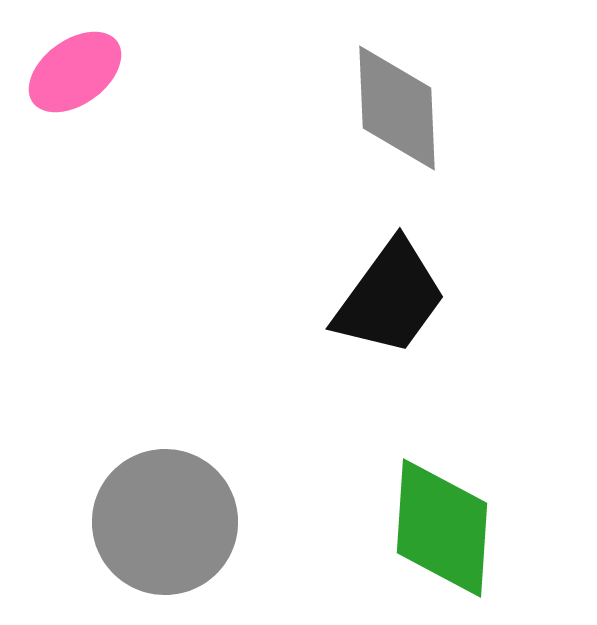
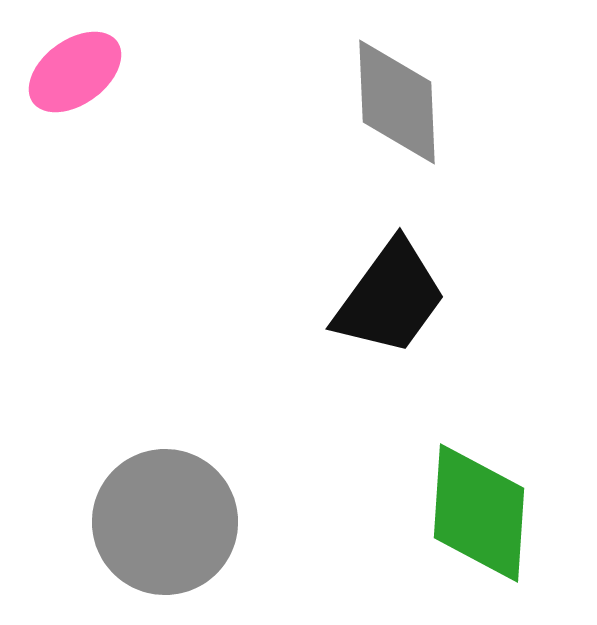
gray diamond: moved 6 px up
green diamond: moved 37 px right, 15 px up
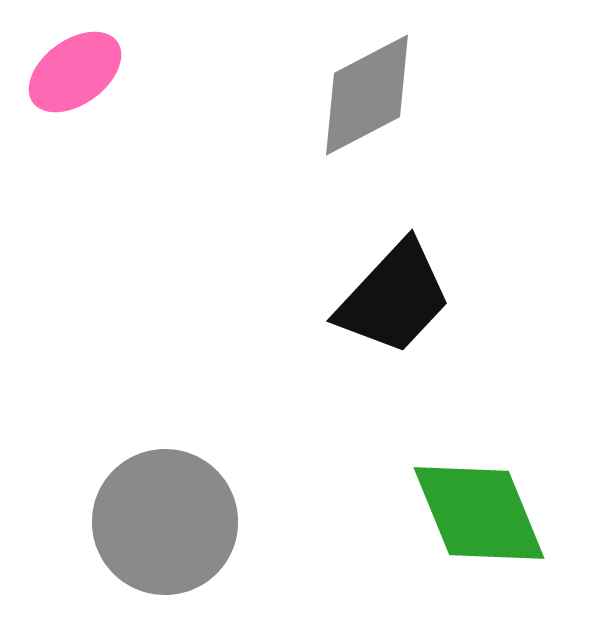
gray diamond: moved 30 px left, 7 px up; rotated 65 degrees clockwise
black trapezoid: moved 4 px right; rotated 7 degrees clockwise
green diamond: rotated 26 degrees counterclockwise
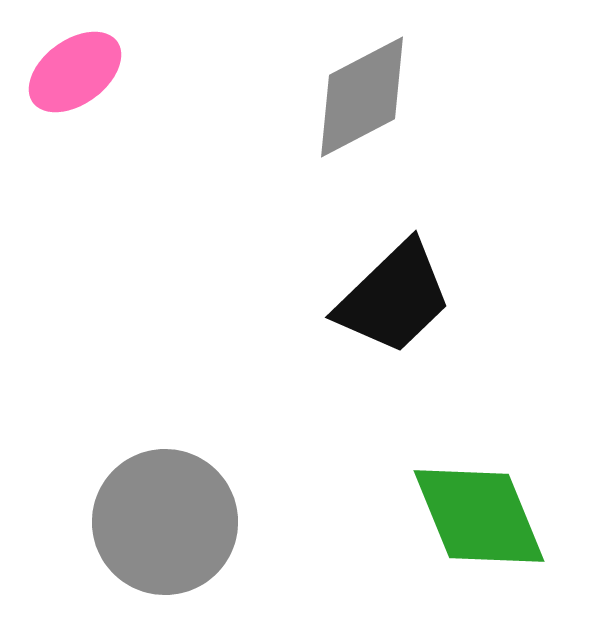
gray diamond: moved 5 px left, 2 px down
black trapezoid: rotated 3 degrees clockwise
green diamond: moved 3 px down
